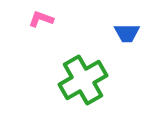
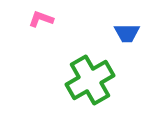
green cross: moved 7 px right
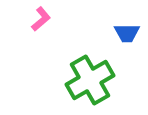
pink L-shape: rotated 120 degrees clockwise
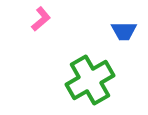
blue trapezoid: moved 3 px left, 2 px up
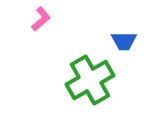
blue trapezoid: moved 10 px down
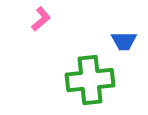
green cross: rotated 24 degrees clockwise
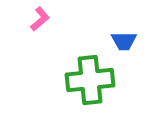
pink L-shape: moved 1 px left
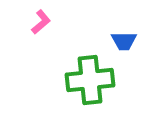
pink L-shape: moved 1 px right, 3 px down
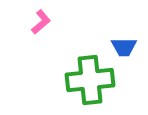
blue trapezoid: moved 6 px down
